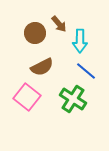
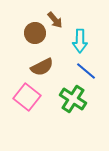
brown arrow: moved 4 px left, 4 px up
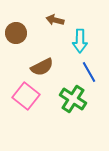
brown arrow: rotated 144 degrees clockwise
brown circle: moved 19 px left
blue line: moved 3 px right, 1 px down; rotated 20 degrees clockwise
pink square: moved 1 px left, 1 px up
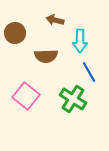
brown circle: moved 1 px left
brown semicircle: moved 4 px right, 11 px up; rotated 25 degrees clockwise
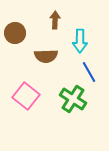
brown arrow: rotated 78 degrees clockwise
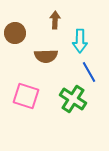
pink square: rotated 20 degrees counterclockwise
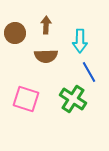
brown arrow: moved 9 px left, 5 px down
pink square: moved 3 px down
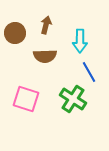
brown arrow: rotated 12 degrees clockwise
brown semicircle: moved 1 px left
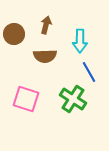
brown circle: moved 1 px left, 1 px down
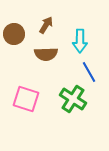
brown arrow: rotated 18 degrees clockwise
brown semicircle: moved 1 px right, 2 px up
